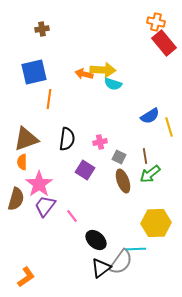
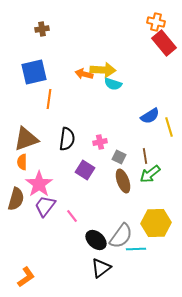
gray semicircle: moved 26 px up
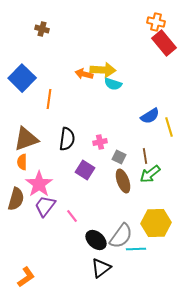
brown cross: rotated 24 degrees clockwise
blue square: moved 12 px left, 6 px down; rotated 32 degrees counterclockwise
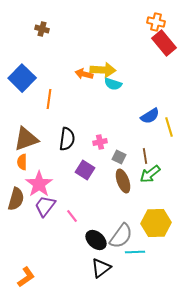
cyan line: moved 1 px left, 3 px down
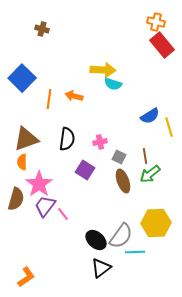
red rectangle: moved 2 px left, 2 px down
orange arrow: moved 10 px left, 22 px down
pink line: moved 9 px left, 2 px up
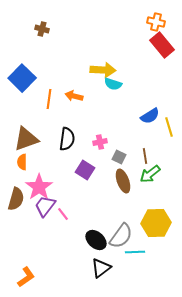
pink star: moved 3 px down
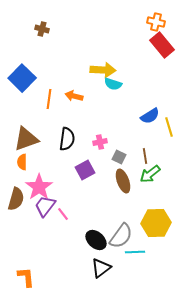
purple square: rotated 30 degrees clockwise
orange L-shape: rotated 60 degrees counterclockwise
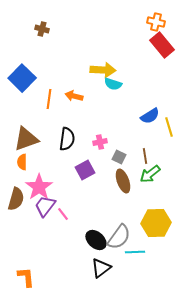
gray semicircle: moved 2 px left, 1 px down
